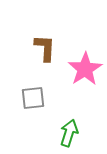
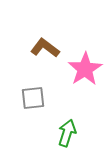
brown L-shape: rotated 56 degrees counterclockwise
green arrow: moved 2 px left
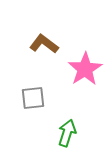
brown L-shape: moved 1 px left, 4 px up
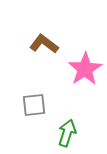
gray square: moved 1 px right, 7 px down
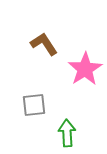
brown L-shape: rotated 20 degrees clockwise
green arrow: rotated 20 degrees counterclockwise
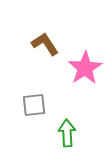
brown L-shape: moved 1 px right
pink star: moved 1 px up
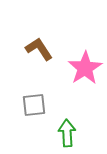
brown L-shape: moved 6 px left, 5 px down
